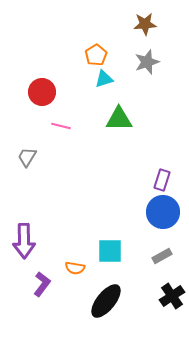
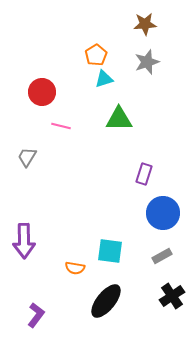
purple rectangle: moved 18 px left, 6 px up
blue circle: moved 1 px down
cyan square: rotated 8 degrees clockwise
purple L-shape: moved 6 px left, 31 px down
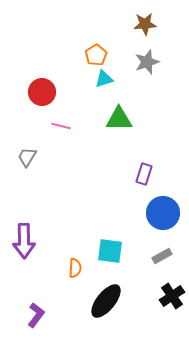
orange semicircle: rotated 96 degrees counterclockwise
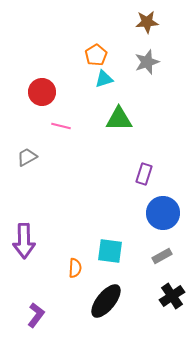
brown star: moved 2 px right, 2 px up
gray trapezoid: rotated 30 degrees clockwise
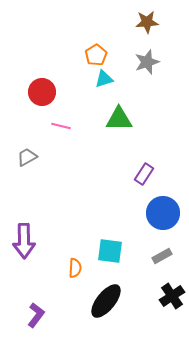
purple rectangle: rotated 15 degrees clockwise
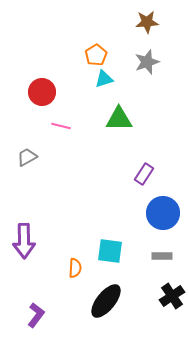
gray rectangle: rotated 30 degrees clockwise
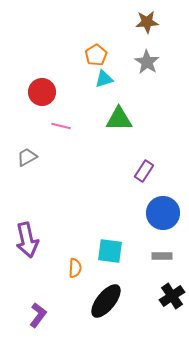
gray star: rotated 20 degrees counterclockwise
purple rectangle: moved 3 px up
purple arrow: moved 3 px right, 1 px up; rotated 12 degrees counterclockwise
purple L-shape: moved 2 px right
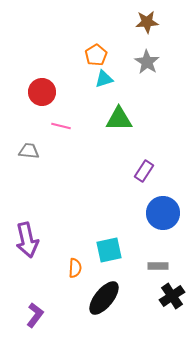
gray trapezoid: moved 2 px right, 6 px up; rotated 35 degrees clockwise
cyan square: moved 1 px left, 1 px up; rotated 20 degrees counterclockwise
gray rectangle: moved 4 px left, 10 px down
black ellipse: moved 2 px left, 3 px up
purple L-shape: moved 3 px left
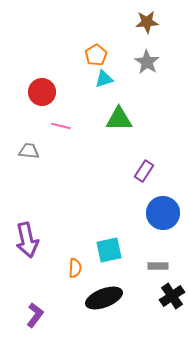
black ellipse: rotated 30 degrees clockwise
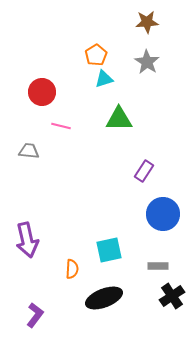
blue circle: moved 1 px down
orange semicircle: moved 3 px left, 1 px down
